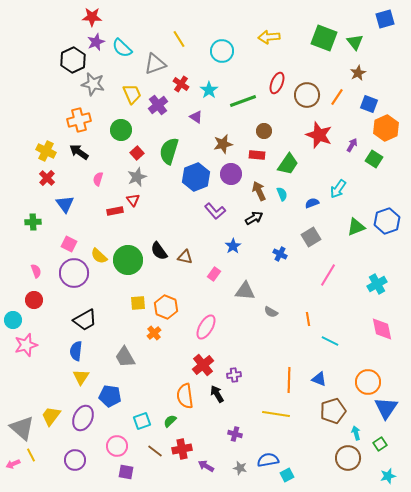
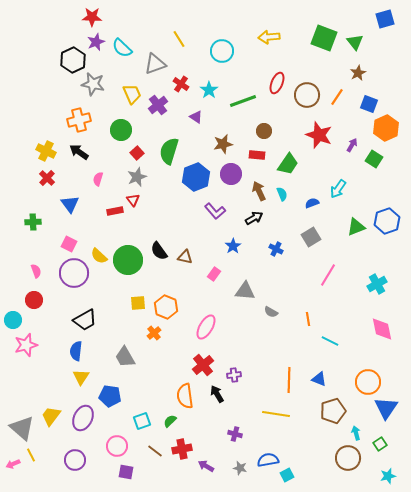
blue triangle at (65, 204): moved 5 px right
blue cross at (280, 254): moved 4 px left, 5 px up
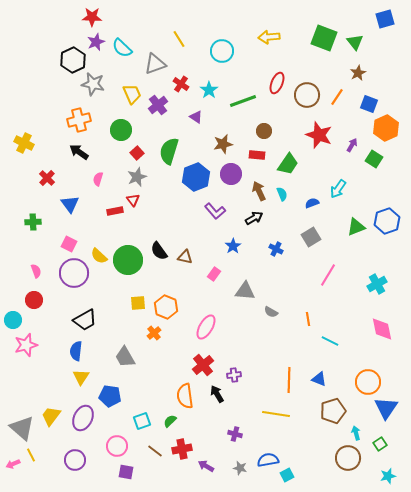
yellow cross at (46, 151): moved 22 px left, 8 px up
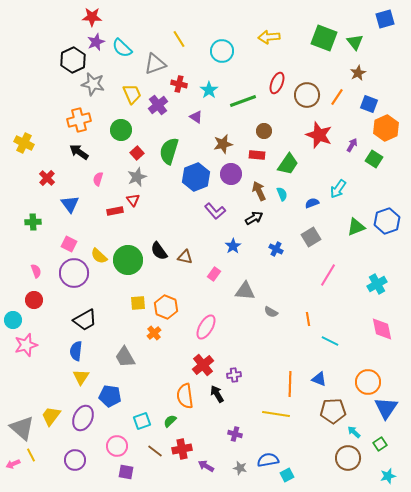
red cross at (181, 84): moved 2 px left; rotated 21 degrees counterclockwise
orange line at (289, 380): moved 1 px right, 4 px down
brown pentagon at (333, 411): rotated 15 degrees clockwise
cyan arrow at (356, 433): moved 2 px left, 1 px up; rotated 32 degrees counterclockwise
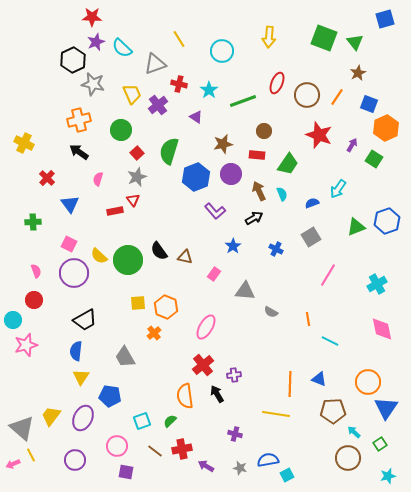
yellow arrow at (269, 37): rotated 80 degrees counterclockwise
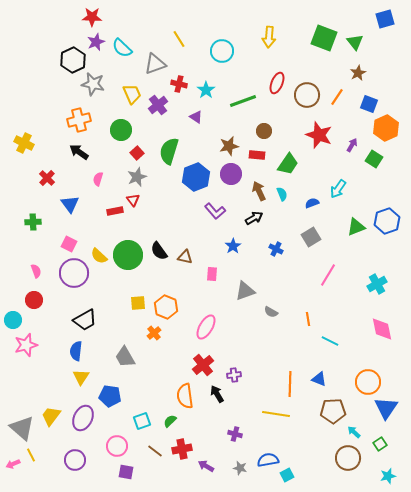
cyan star at (209, 90): moved 3 px left
brown star at (223, 144): moved 6 px right, 2 px down
green circle at (128, 260): moved 5 px up
pink rectangle at (214, 274): moved 2 px left; rotated 32 degrees counterclockwise
gray triangle at (245, 291): rotated 25 degrees counterclockwise
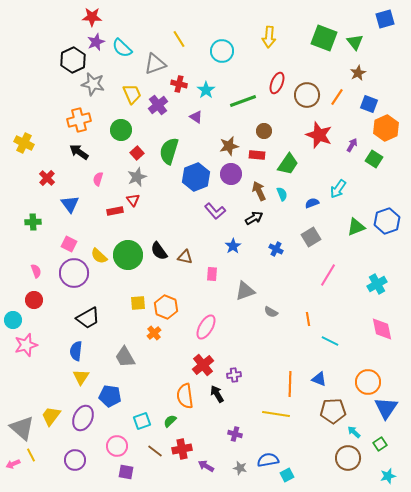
black trapezoid at (85, 320): moved 3 px right, 2 px up
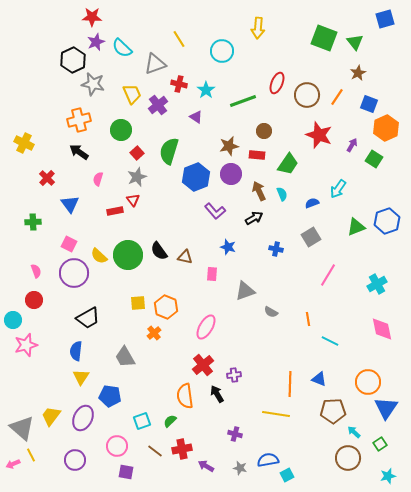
yellow arrow at (269, 37): moved 11 px left, 9 px up
blue star at (233, 246): moved 5 px left, 1 px down; rotated 21 degrees counterclockwise
blue cross at (276, 249): rotated 16 degrees counterclockwise
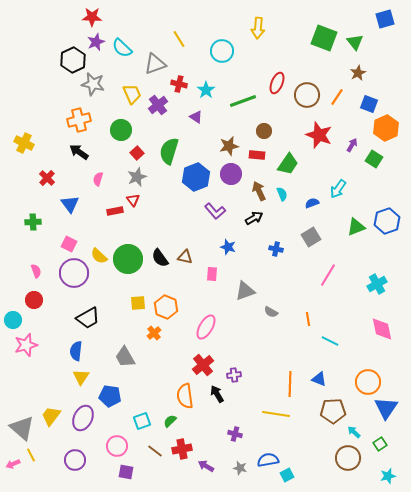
black semicircle at (159, 251): moved 1 px right, 7 px down
green circle at (128, 255): moved 4 px down
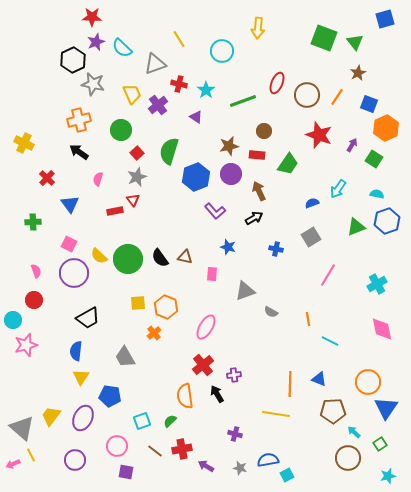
cyan semicircle at (282, 194): moved 95 px right; rotated 56 degrees counterclockwise
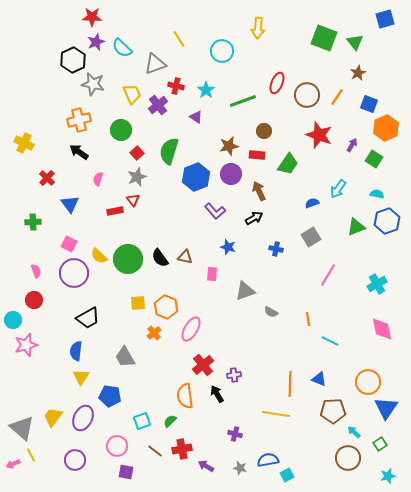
red cross at (179, 84): moved 3 px left, 2 px down
pink ellipse at (206, 327): moved 15 px left, 2 px down
yellow trapezoid at (51, 416): moved 2 px right, 1 px down
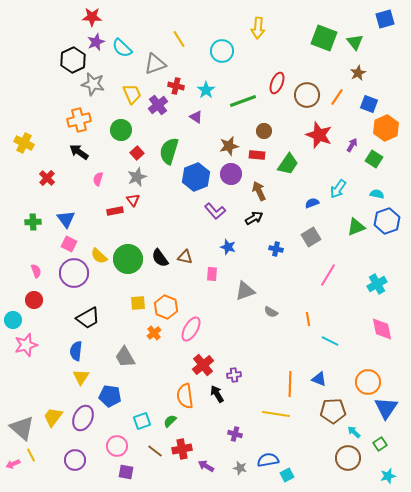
blue triangle at (70, 204): moved 4 px left, 15 px down
